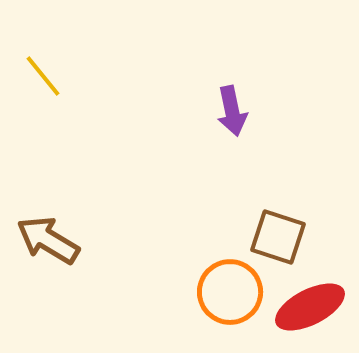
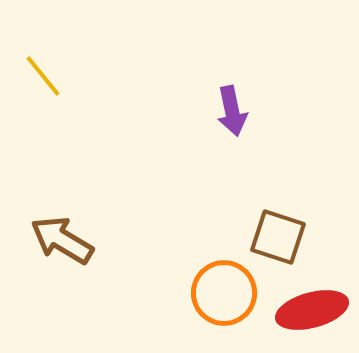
brown arrow: moved 14 px right
orange circle: moved 6 px left, 1 px down
red ellipse: moved 2 px right, 3 px down; rotated 12 degrees clockwise
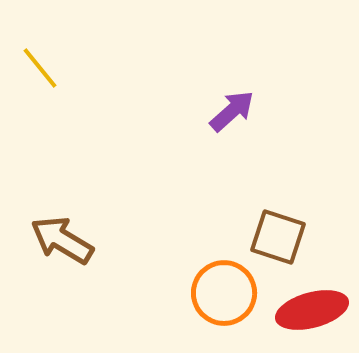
yellow line: moved 3 px left, 8 px up
purple arrow: rotated 120 degrees counterclockwise
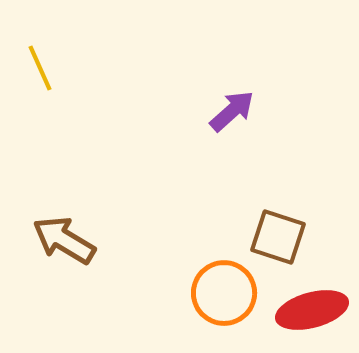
yellow line: rotated 15 degrees clockwise
brown arrow: moved 2 px right
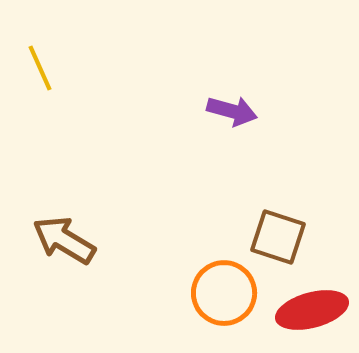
purple arrow: rotated 57 degrees clockwise
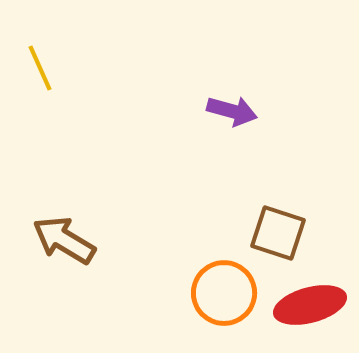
brown square: moved 4 px up
red ellipse: moved 2 px left, 5 px up
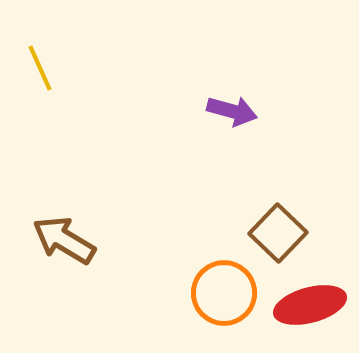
brown square: rotated 26 degrees clockwise
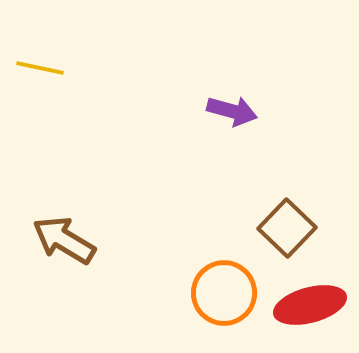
yellow line: rotated 54 degrees counterclockwise
brown square: moved 9 px right, 5 px up
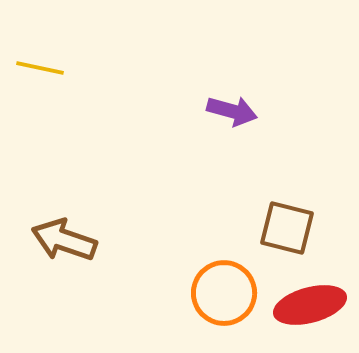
brown square: rotated 30 degrees counterclockwise
brown arrow: rotated 12 degrees counterclockwise
